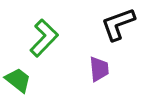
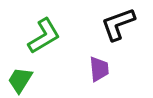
green L-shape: moved 2 px up; rotated 15 degrees clockwise
green trapezoid: moved 2 px right; rotated 96 degrees counterclockwise
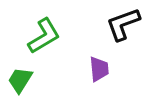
black L-shape: moved 5 px right
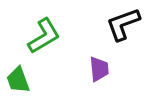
green trapezoid: moved 2 px left; rotated 52 degrees counterclockwise
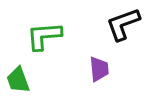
green L-shape: rotated 153 degrees counterclockwise
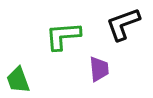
green L-shape: moved 19 px right
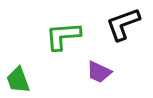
purple trapezoid: moved 3 px down; rotated 120 degrees clockwise
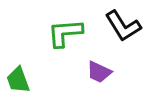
black L-shape: moved 2 px down; rotated 102 degrees counterclockwise
green L-shape: moved 2 px right, 3 px up
